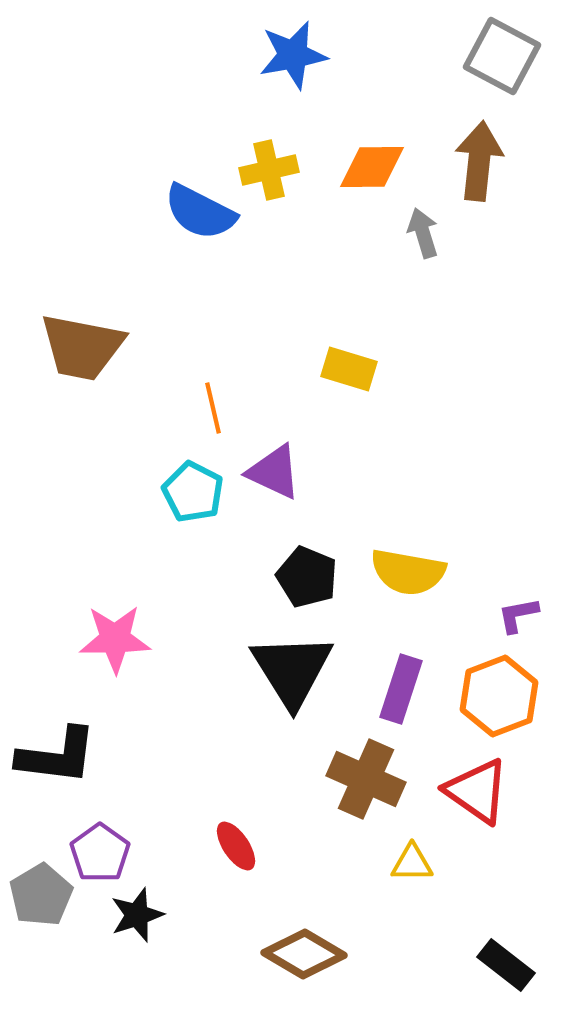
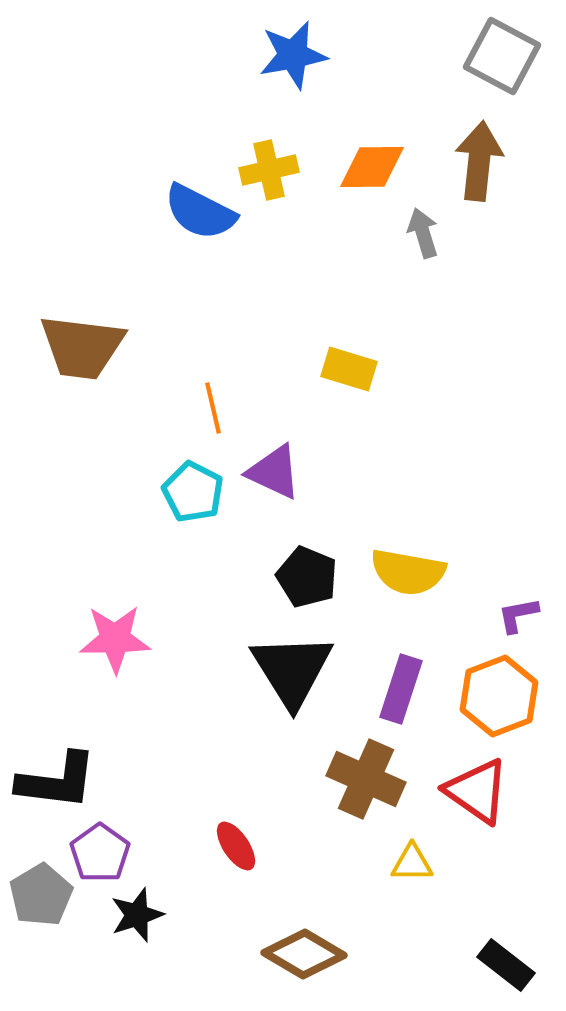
brown trapezoid: rotated 4 degrees counterclockwise
black L-shape: moved 25 px down
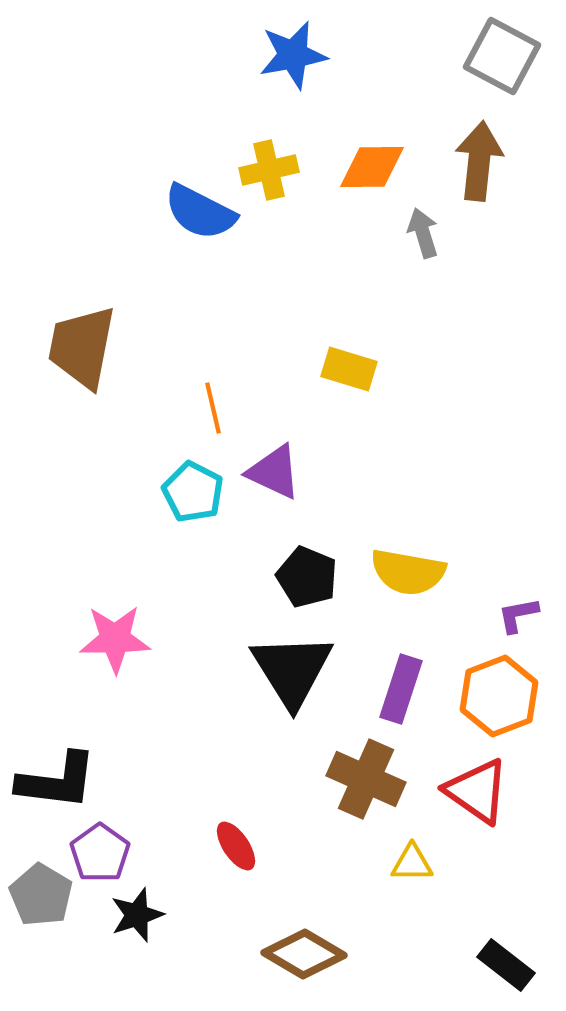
brown trapezoid: rotated 94 degrees clockwise
gray pentagon: rotated 10 degrees counterclockwise
